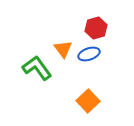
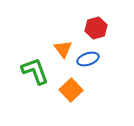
blue ellipse: moved 1 px left, 5 px down
green L-shape: moved 2 px left, 3 px down; rotated 16 degrees clockwise
orange square: moved 17 px left, 11 px up
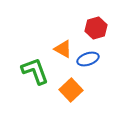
orange triangle: rotated 24 degrees counterclockwise
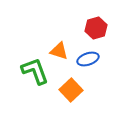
orange triangle: moved 4 px left, 2 px down; rotated 12 degrees counterclockwise
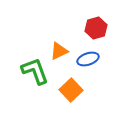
orange triangle: rotated 42 degrees counterclockwise
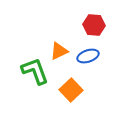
red hexagon: moved 2 px left, 3 px up; rotated 20 degrees clockwise
blue ellipse: moved 3 px up
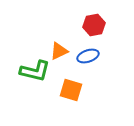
red hexagon: rotated 15 degrees counterclockwise
green L-shape: rotated 124 degrees clockwise
orange square: rotated 30 degrees counterclockwise
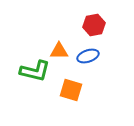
orange triangle: rotated 24 degrees clockwise
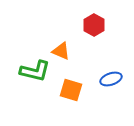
red hexagon: rotated 20 degrees counterclockwise
orange triangle: moved 2 px right; rotated 24 degrees clockwise
blue ellipse: moved 23 px right, 23 px down
